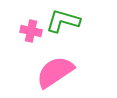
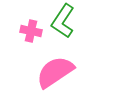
green L-shape: rotated 72 degrees counterclockwise
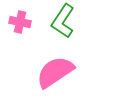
pink cross: moved 11 px left, 9 px up
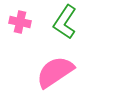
green L-shape: moved 2 px right, 1 px down
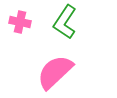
pink semicircle: rotated 9 degrees counterclockwise
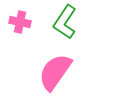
pink semicircle: rotated 12 degrees counterclockwise
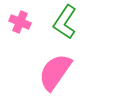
pink cross: rotated 10 degrees clockwise
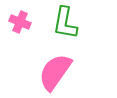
green L-shape: moved 1 px down; rotated 24 degrees counterclockwise
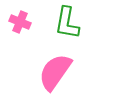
green L-shape: moved 2 px right
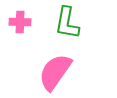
pink cross: rotated 20 degrees counterclockwise
